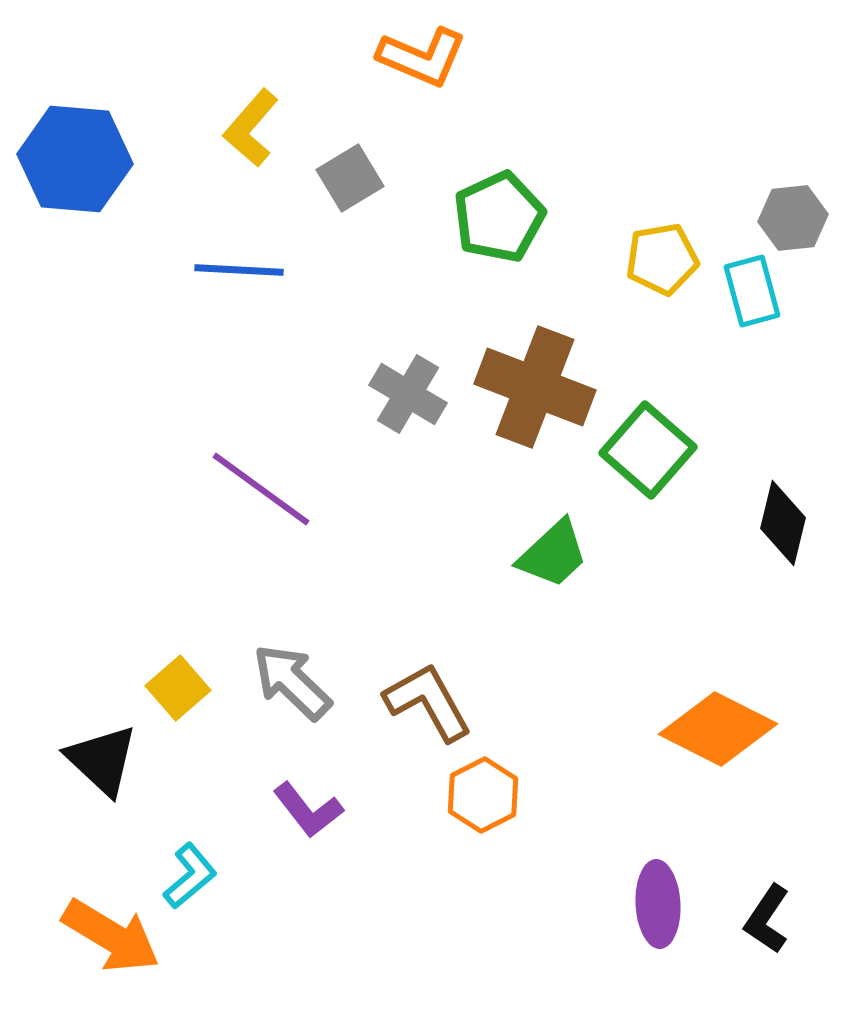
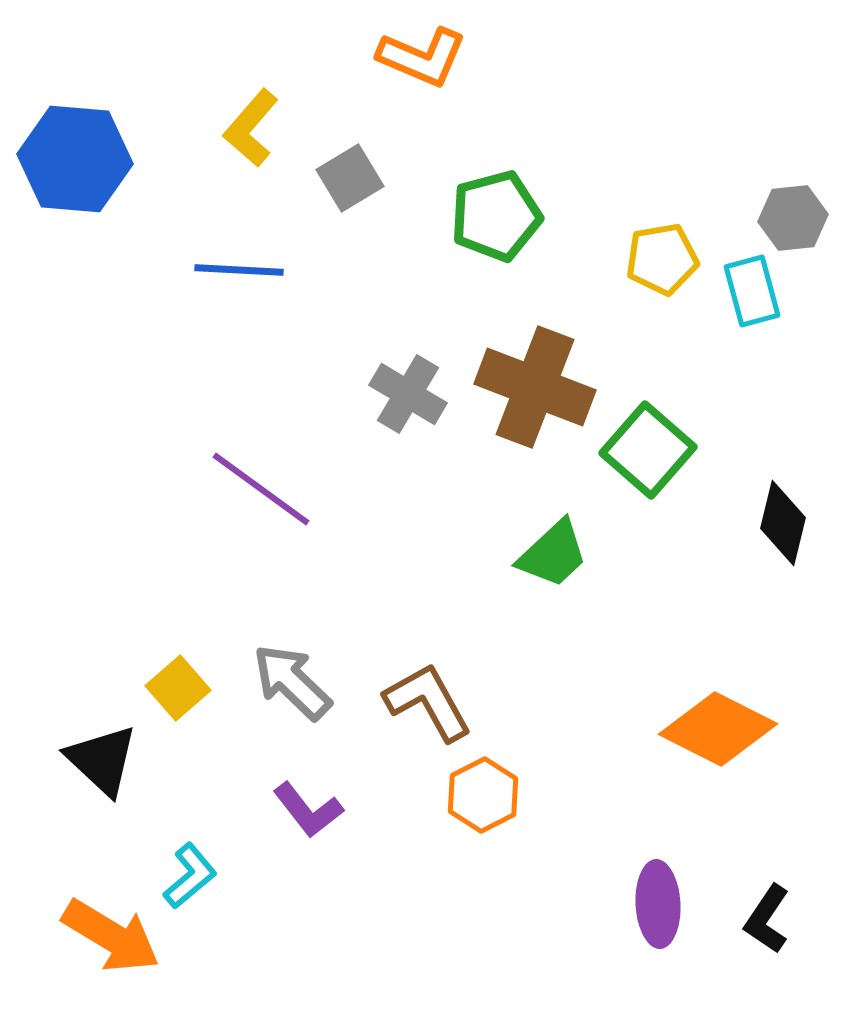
green pentagon: moved 3 px left, 1 px up; rotated 10 degrees clockwise
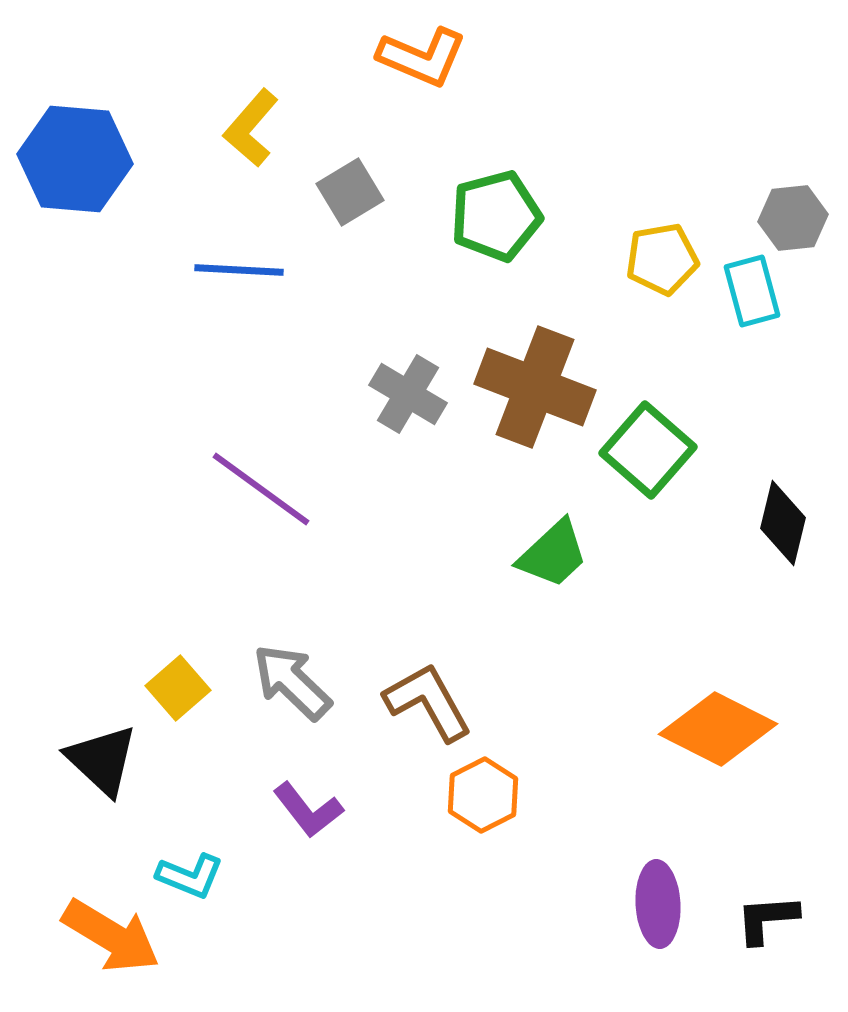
gray square: moved 14 px down
cyan L-shape: rotated 62 degrees clockwise
black L-shape: rotated 52 degrees clockwise
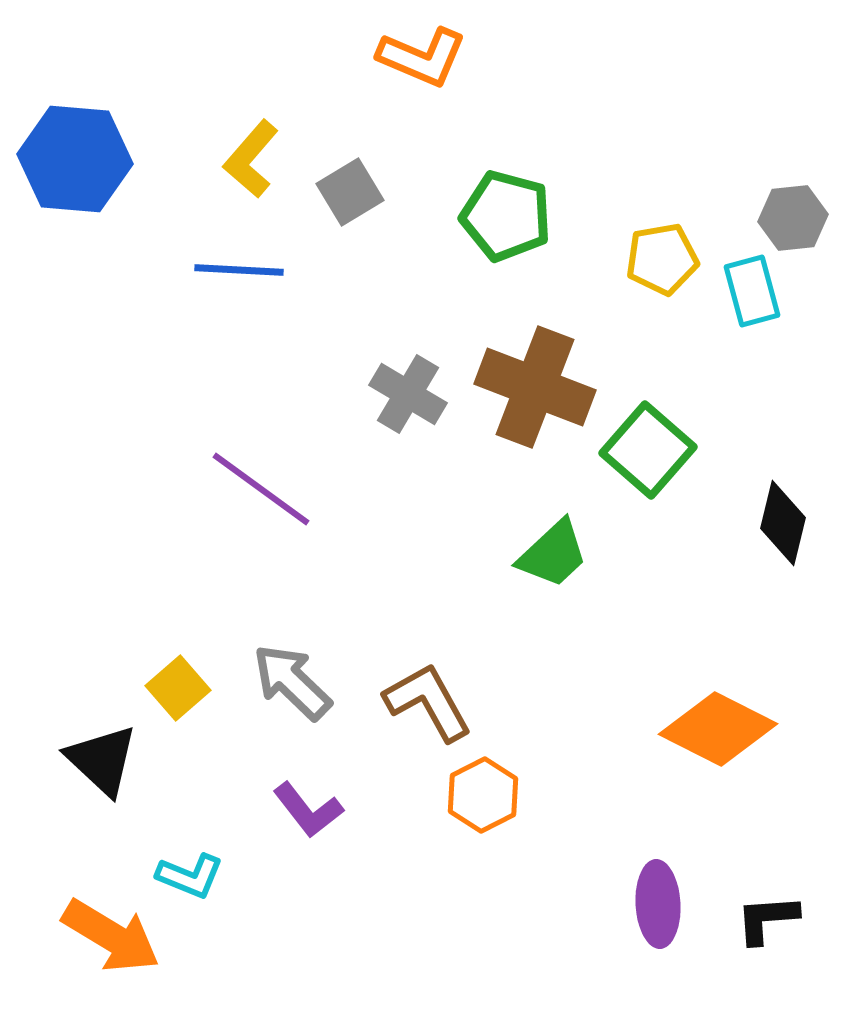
yellow L-shape: moved 31 px down
green pentagon: moved 10 px right; rotated 30 degrees clockwise
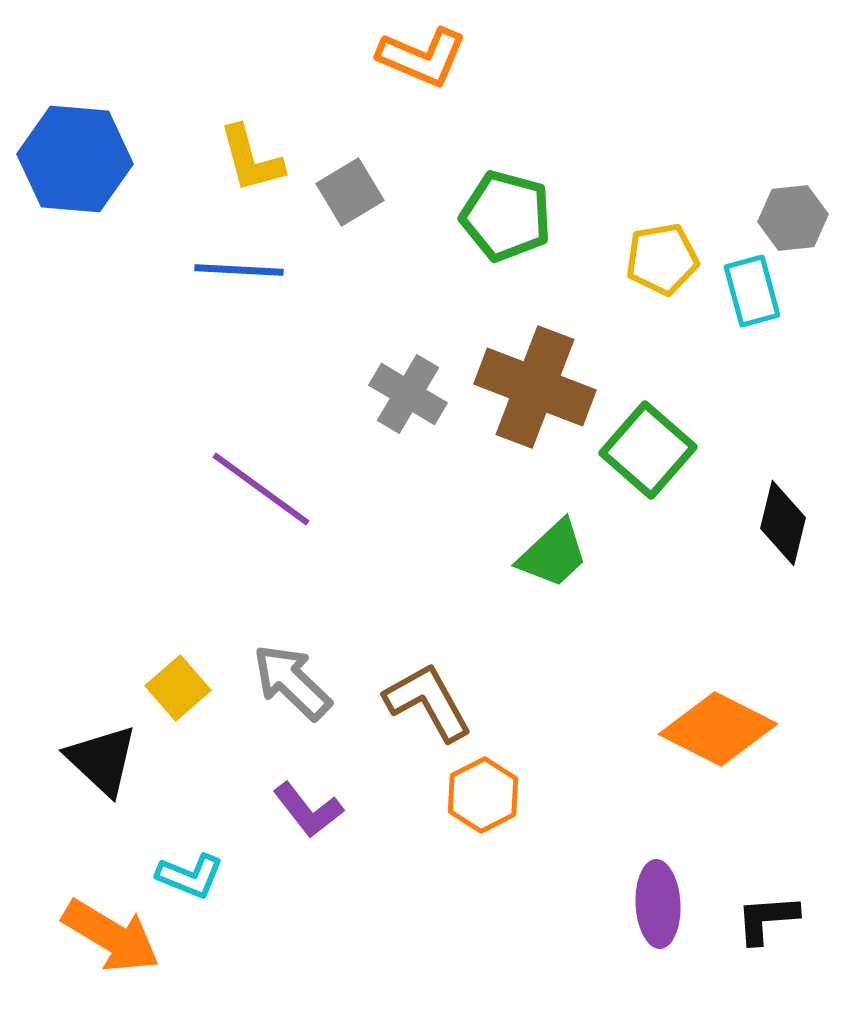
yellow L-shape: rotated 56 degrees counterclockwise
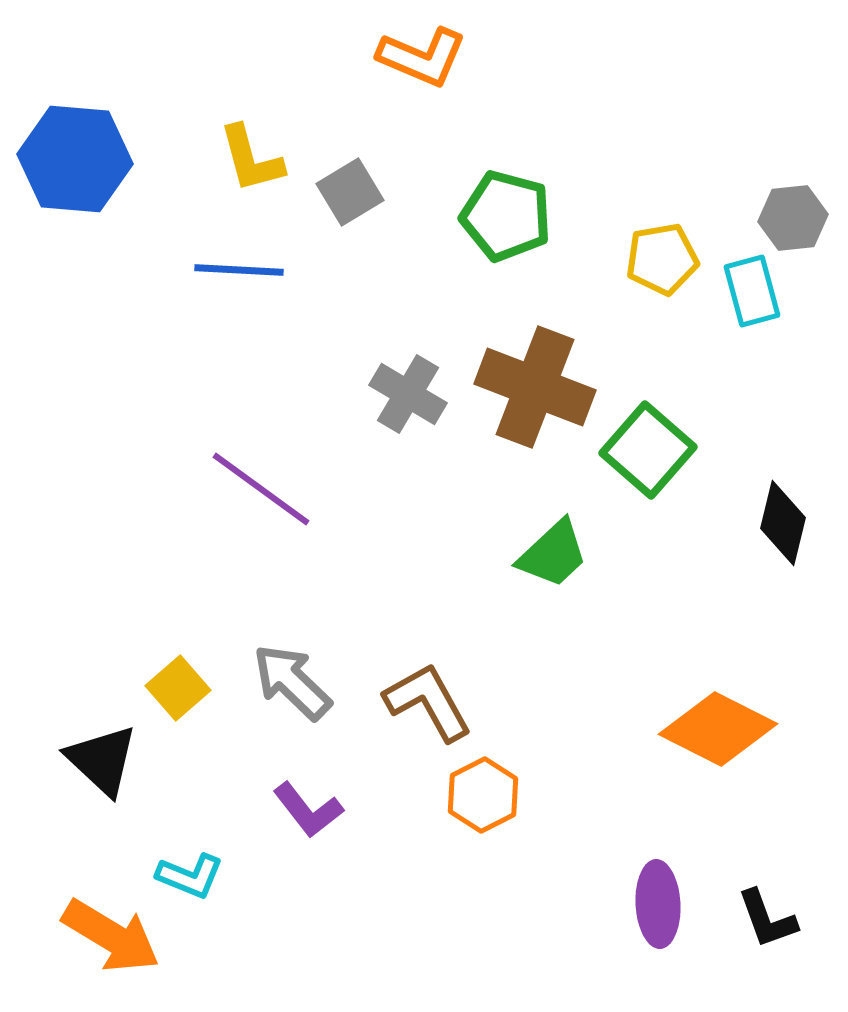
black L-shape: rotated 106 degrees counterclockwise
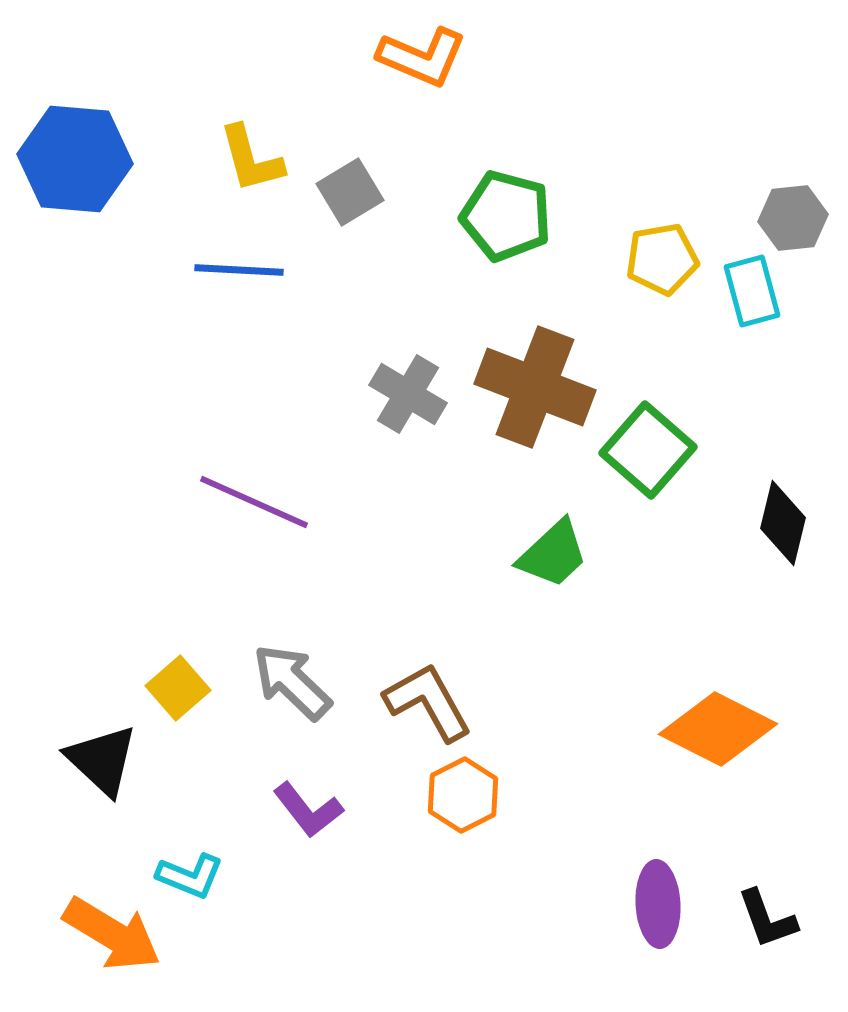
purple line: moved 7 px left, 13 px down; rotated 12 degrees counterclockwise
orange hexagon: moved 20 px left
orange arrow: moved 1 px right, 2 px up
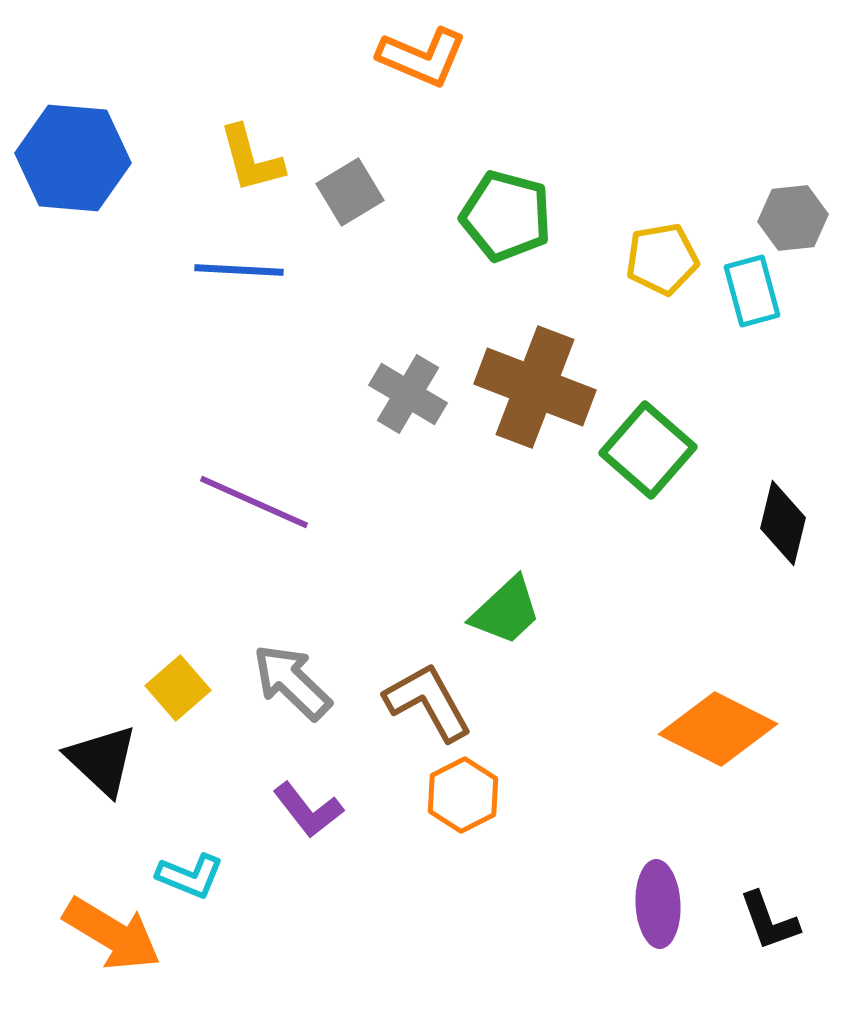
blue hexagon: moved 2 px left, 1 px up
green trapezoid: moved 47 px left, 57 px down
black L-shape: moved 2 px right, 2 px down
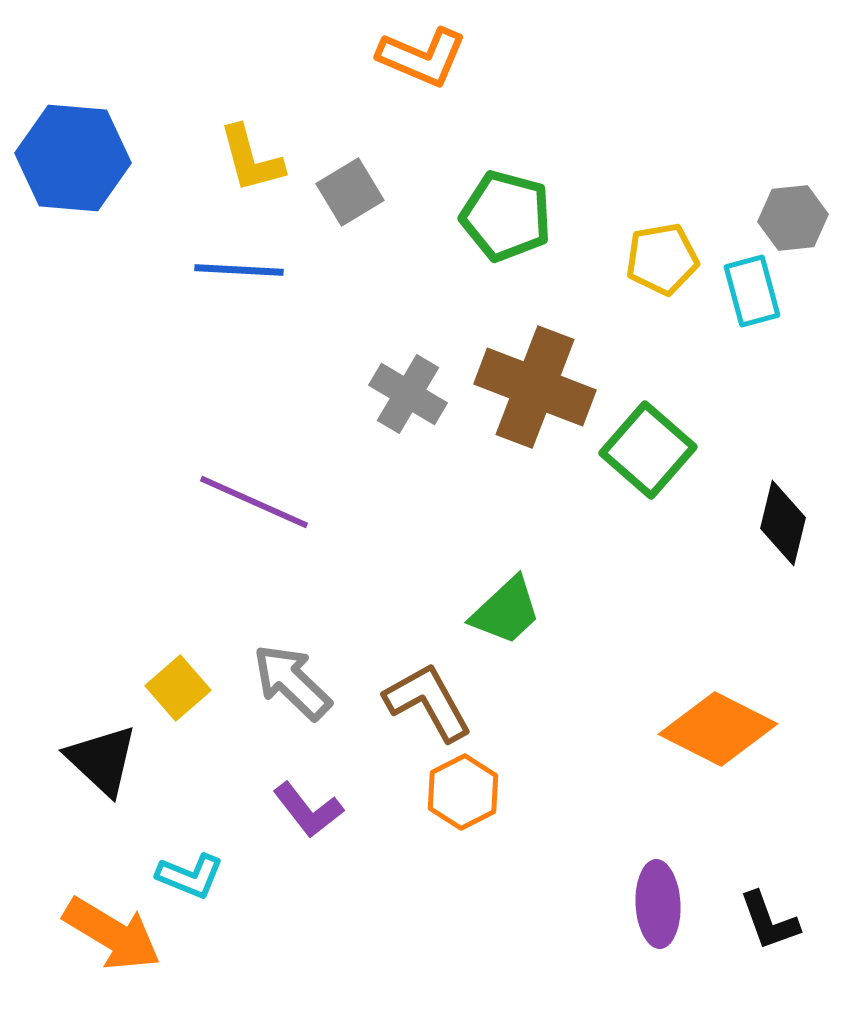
orange hexagon: moved 3 px up
